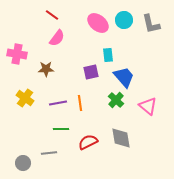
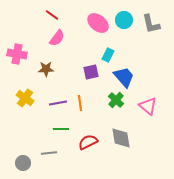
cyan rectangle: rotated 32 degrees clockwise
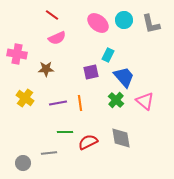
pink semicircle: rotated 30 degrees clockwise
pink triangle: moved 3 px left, 5 px up
green line: moved 4 px right, 3 px down
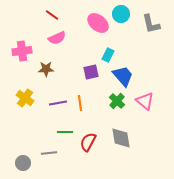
cyan circle: moved 3 px left, 6 px up
pink cross: moved 5 px right, 3 px up; rotated 18 degrees counterclockwise
blue trapezoid: moved 1 px left, 1 px up
green cross: moved 1 px right, 1 px down
red semicircle: rotated 36 degrees counterclockwise
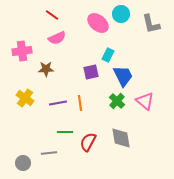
blue trapezoid: rotated 15 degrees clockwise
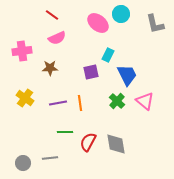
gray L-shape: moved 4 px right
brown star: moved 4 px right, 1 px up
blue trapezoid: moved 4 px right, 1 px up
gray diamond: moved 5 px left, 6 px down
gray line: moved 1 px right, 5 px down
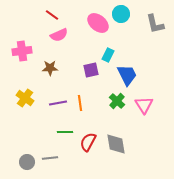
pink semicircle: moved 2 px right, 3 px up
purple square: moved 2 px up
pink triangle: moved 1 px left, 4 px down; rotated 18 degrees clockwise
gray circle: moved 4 px right, 1 px up
